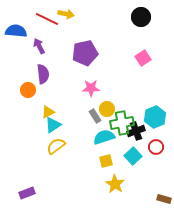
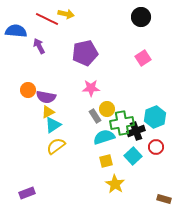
purple semicircle: moved 3 px right, 23 px down; rotated 108 degrees clockwise
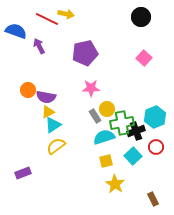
blue semicircle: rotated 15 degrees clockwise
pink square: moved 1 px right; rotated 14 degrees counterclockwise
purple rectangle: moved 4 px left, 20 px up
brown rectangle: moved 11 px left; rotated 48 degrees clockwise
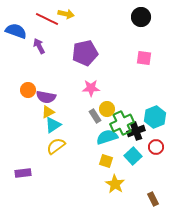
pink square: rotated 35 degrees counterclockwise
green cross: rotated 15 degrees counterclockwise
cyan semicircle: moved 3 px right
yellow square: rotated 32 degrees clockwise
purple rectangle: rotated 14 degrees clockwise
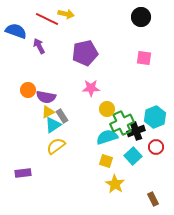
gray rectangle: moved 33 px left
